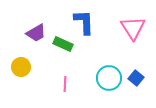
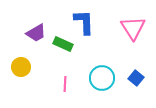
cyan circle: moved 7 px left
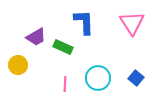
pink triangle: moved 1 px left, 5 px up
purple trapezoid: moved 4 px down
green rectangle: moved 3 px down
yellow circle: moved 3 px left, 2 px up
cyan circle: moved 4 px left
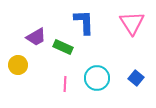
cyan circle: moved 1 px left
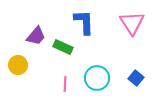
purple trapezoid: moved 1 px up; rotated 20 degrees counterclockwise
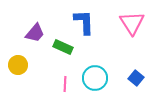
purple trapezoid: moved 1 px left, 3 px up
cyan circle: moved 2 px left
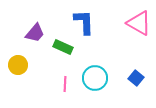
pink triangle: moved 7 px right; rotated 28 degrees counterclockwise
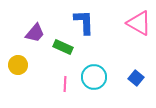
cyan circle: moved 1 px left, 1 px up
